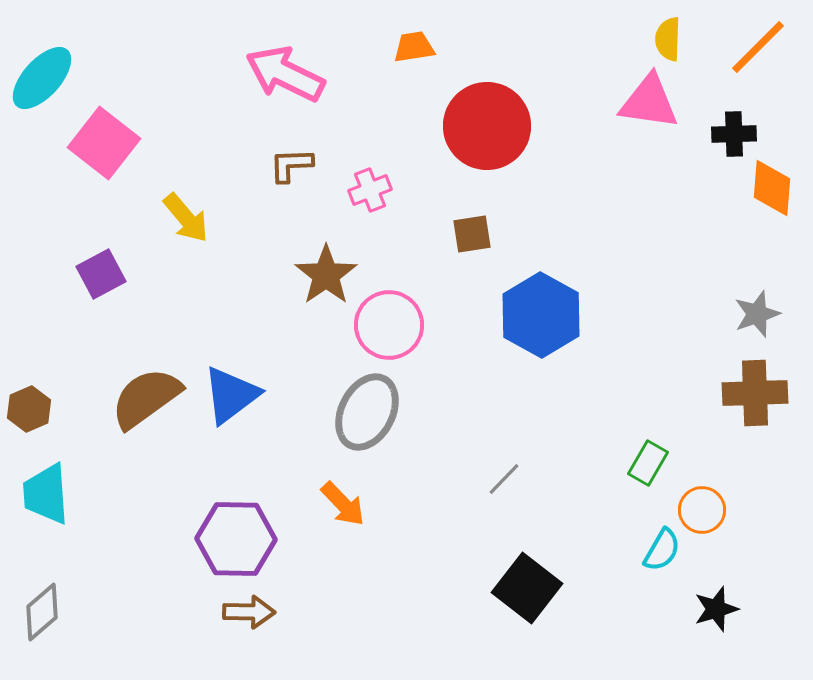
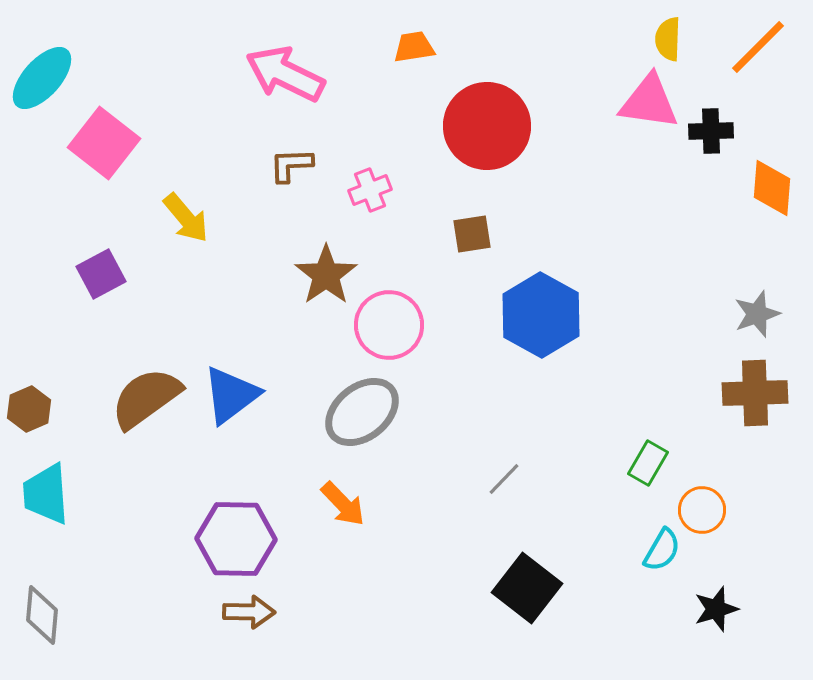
black cross: moved 23 px left, 3 px up
gray ellipse: moved 5 px left; rotated 24 degrees clockwise
gray diamond: moved 3 px down; rotated 44 degrees counterclockwise
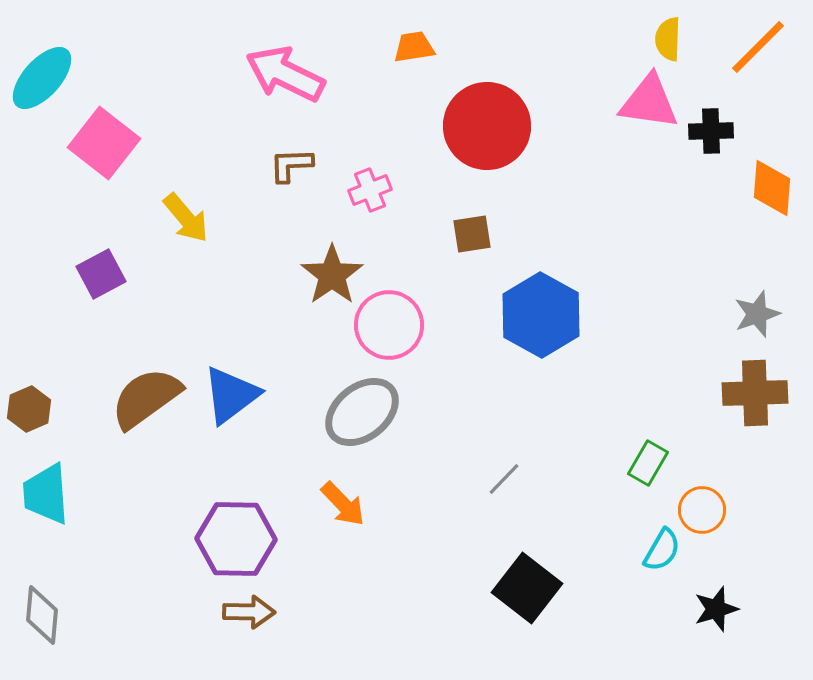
brown star: moved 6 px right
